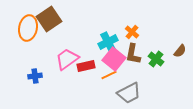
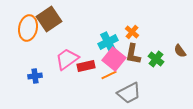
brown semicircle: rotated 104 degrees clockwise
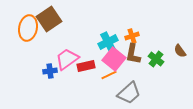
orange cross: moved 4 px down; rotated 32 degrees clockwise
blue cross: moved 15 px right, 5 px up
gray trapezoid: rotated 15 degrees counterclockwise
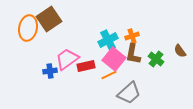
cyan cross: moved 2 px up
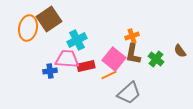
cyan cross: moved 31 px left
pink trapezoid: rotated 40 degrees clockwise
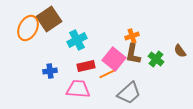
orange ellipse: rotated 15 degrees clockwise
pink trapezoid: moved 11 px right, 30 px down
orange line: moved 2 px left, 1 px up
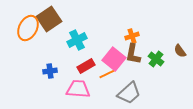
red rectangle: rotated 18 degrees counterclockwise
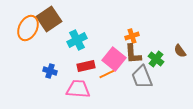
brown L-shape: rotated 15 degrees counterclockwise
red rectangle: rotated 18 degrees clockwise
blue cross: rotated 24 degrees clockwise
gray trapezoid: moved 13 px right, 16 px up; rotated 110 degrees clockwise
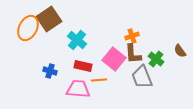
cyan cross: rotated 24 degrees counterclockwise
red rectangle: moved 3 px left; rotated 24 degrees clockwise
orange line: moved 8 px left, 6 px down; rotated 21 degrees clockwise
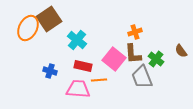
orange cross: moved 3 px right, 4 px up
brown semicircle: moved 1 px right
